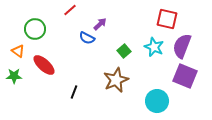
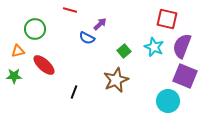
red line: rotated 56 degrees clockwise
orange triangle: rotated 48 degrees counterclockwise
cyan circle: moved 11 px right
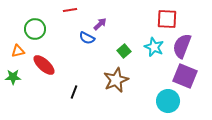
red line: rotated 24 degrees counterclockwise
red square: rotated 10 degrees counterclockwise
green star: moved 1 px left, 1 px down
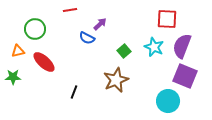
red ellipse: moved 3 px up
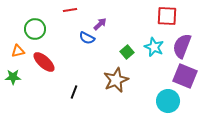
red square: moved 3 px up
green square: moved 3 px right, 1 px down
